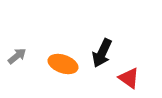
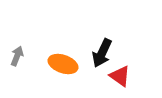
gray arrow: rotated 30 degrees counterclockwise
red triangle: moved 9 px left, 2 px up
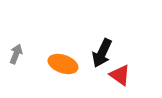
gray arrow: moved 1 px left, 2 px up
red triangle: moved 1 px up
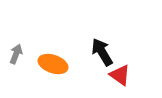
black arrow: moved 1 px up; rotated 124 degrees clockwise
orange ellipse: moved 10 px left
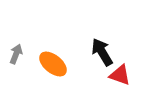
orange ellipse: rotated 20 degrees clockwise
red triangle: rotated 15 degrees counterclockwise
